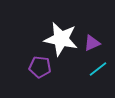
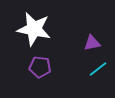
white star: moved 27 px left, 10 px up
purple triangle: rotated 12 degrees clockwise
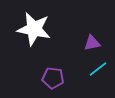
purple pentagon: moved 13 px right, 11 px down
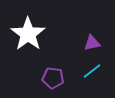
white star: moved 6 px left, 5 px down; rotated 24 degrees clockwise
cyan line: moved 6 px left, 2 px down
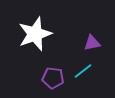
white star: moved 7 px right; rotated 16 degrees clockwise
cyan line: moved 9 px left
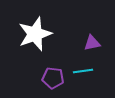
cyan line: rotated 30 degrees clockwise
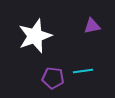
white star: moved 2 px down
purple triangle: moved 17 px up
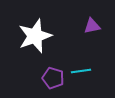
cyan line: moved 2 px left
purple pentagon: rotated 10 degrees clockwise
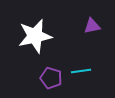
white star: rotated 8 degrees clockwise
purple pentagon: moved 2 px left
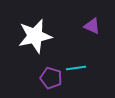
purple triangle: rotated 36 degrees clockwise
cyan line: moved 5 px left, 3 px up
